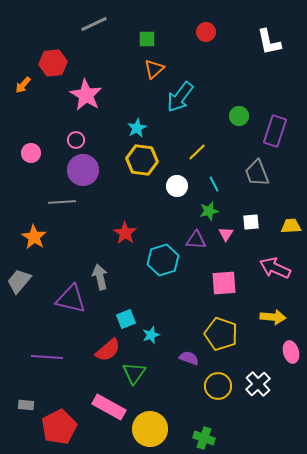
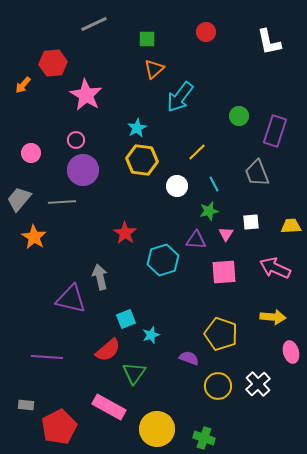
gray trapezoid at (19, 281): moved 82 px up
pink square at (224, 283): moved 11 px up
yellow circle at (150, 429): moved 7 px right
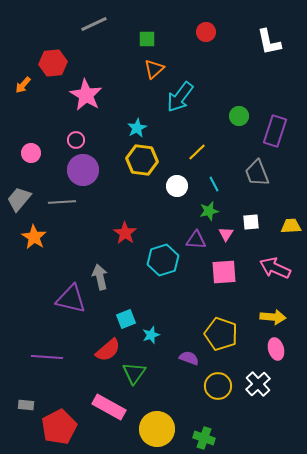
pink ellipse at (291, 352): moved 15 px left, 3 px up
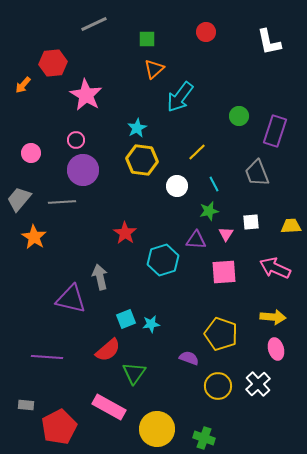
cyan star at (151, 335): moved 11 px up; rotated 12 degrees clockwise
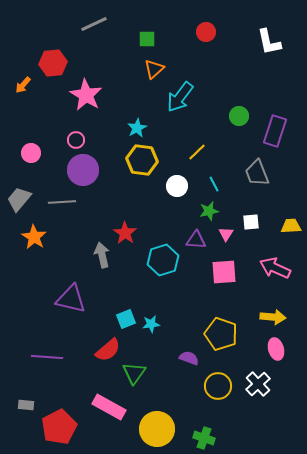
gray arrow at (100, 277): moved 2 px right, 22 px up
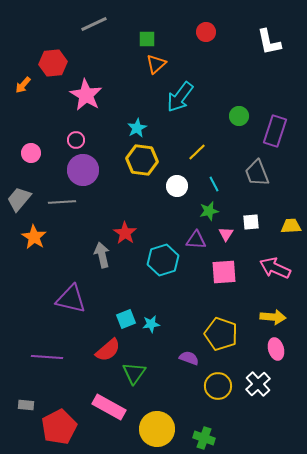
orange triangle at (154, 69): moved 2 px right, 5 px up
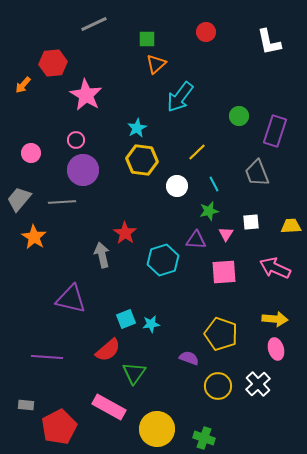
yellow arrow at (273, 317): moved 2 px right, 2 px down
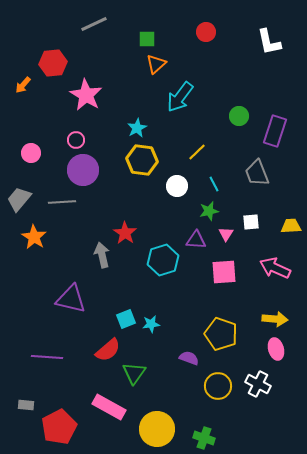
white cross at (258, 384): rotated 20 degrees counterclockwise
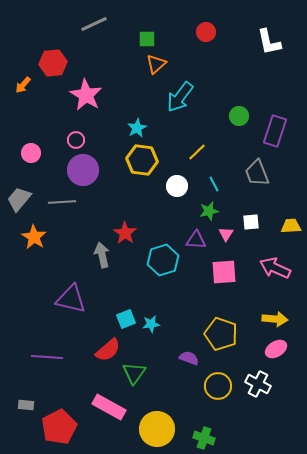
pink ellipse at (276, 349): rotated 75 degrees clockwise
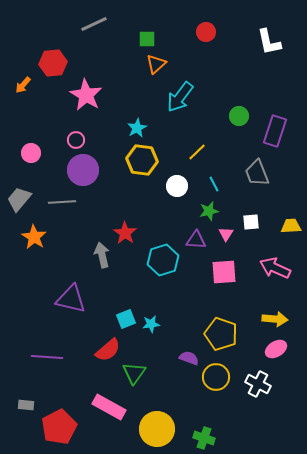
yellow circle at (218, 386): moved 2 px left, 9 px up
